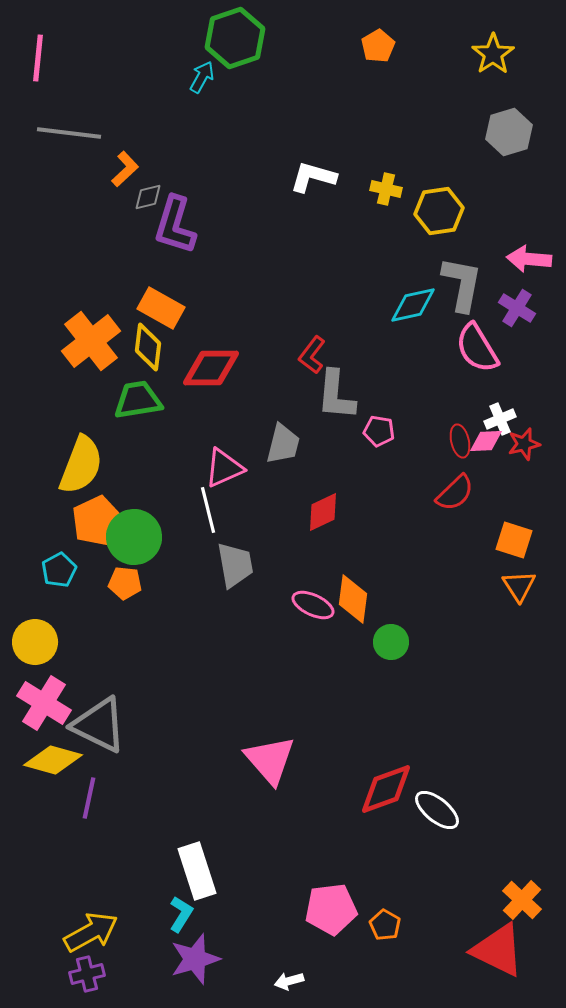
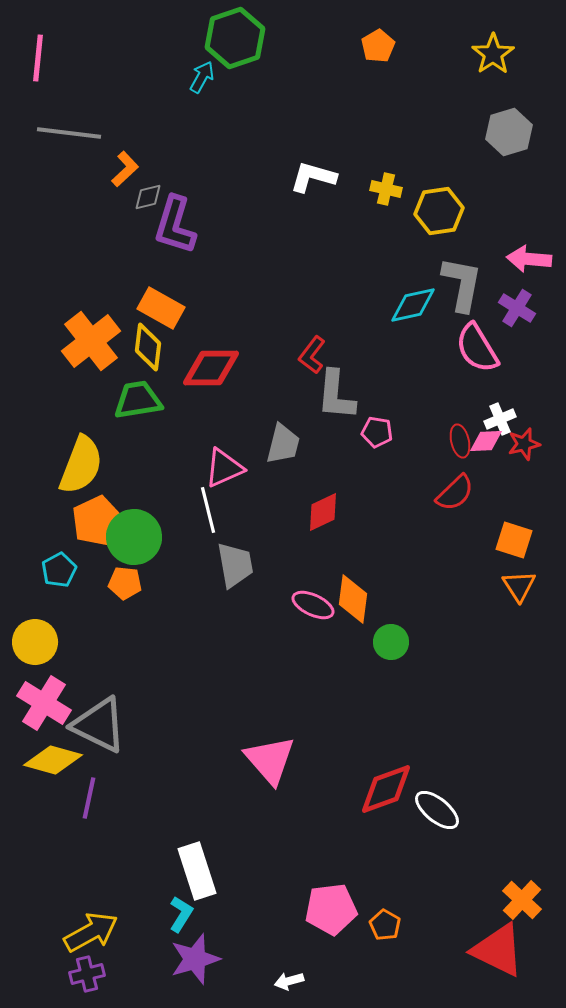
pink pentagon at (379, 431): moved 2 px left, 1 px down
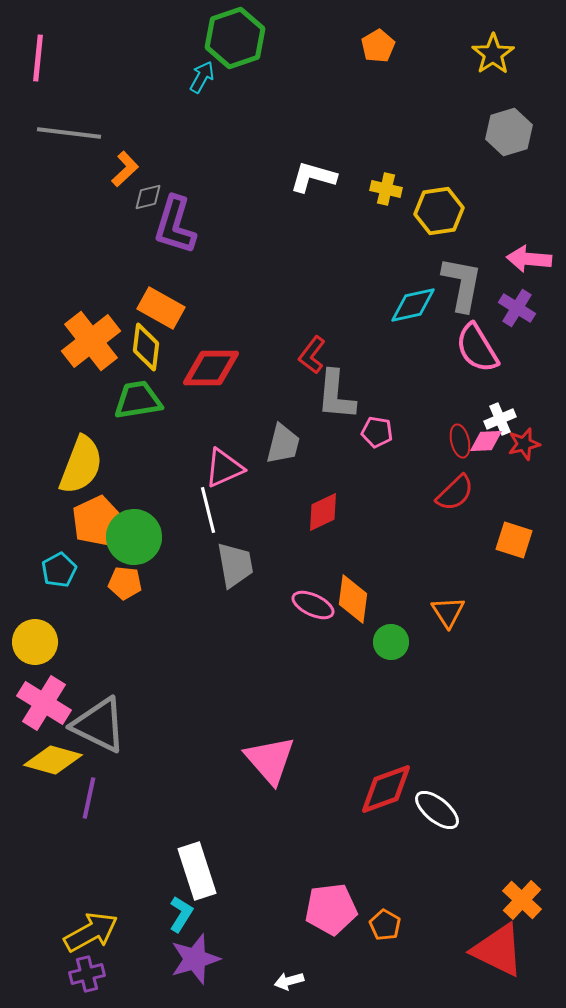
yellow diamond at (148, 347): moved 2 px left
orange triangle at (519, 586): moved 71 px left, 26 px down
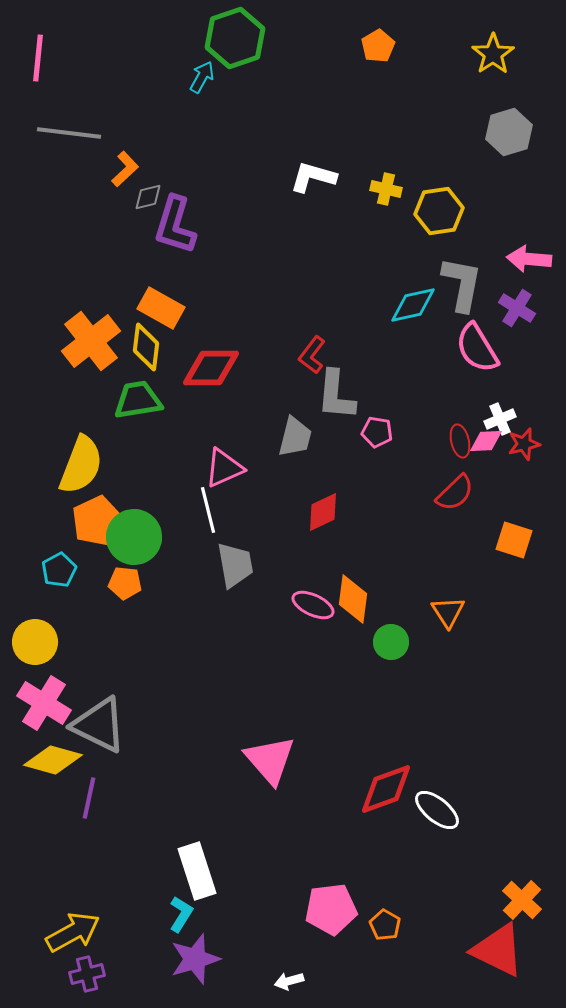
gray trapezoid at (283, 444): moved 12 px right, 7 px up
yellow arrow at (91, 932): moved 18 px left
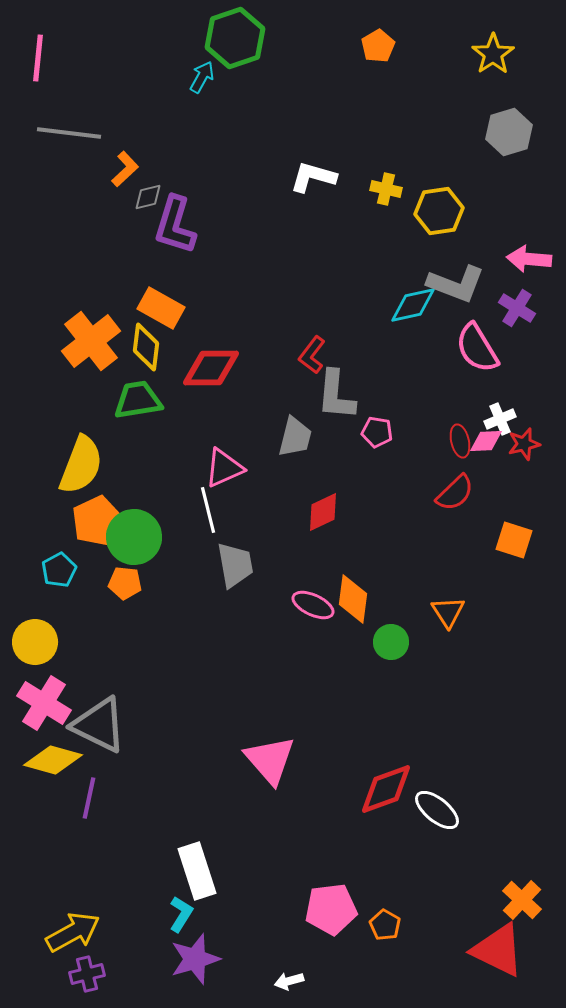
gray L-shape at (462, 284): moved 6 px left; rotated 100 degrees clockwise
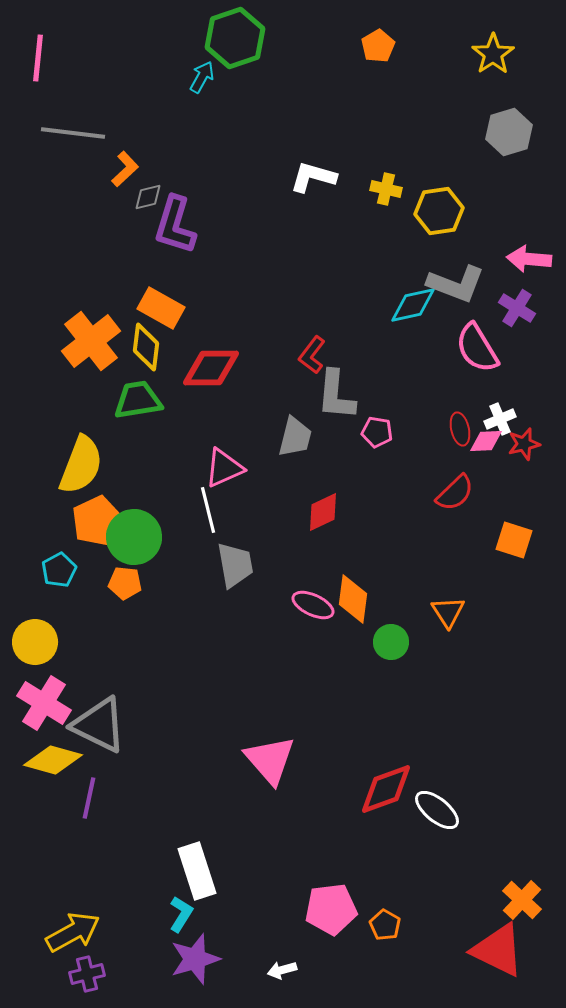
gray line at (69, 133): moved 4 px right
red ellipse at (460, 441): moved 12 px up
white arrow at (289, 981): moved 7 px left, 11 px up
